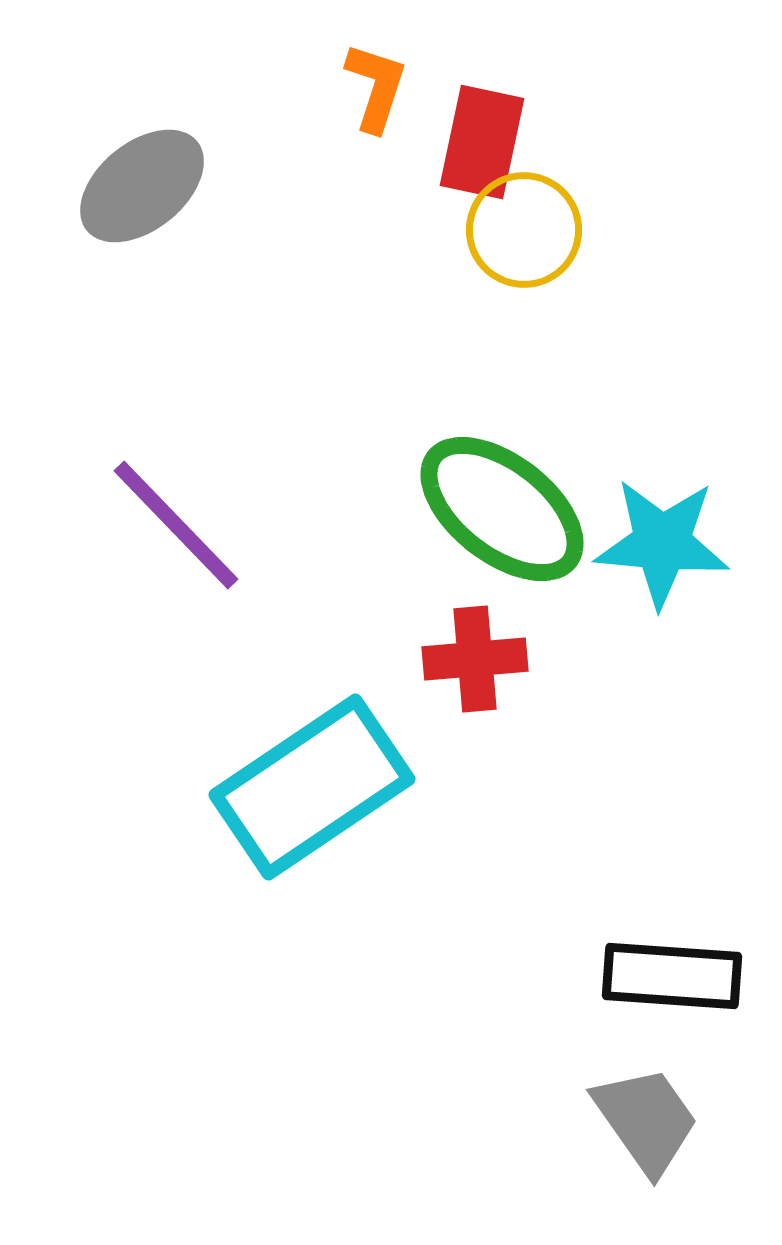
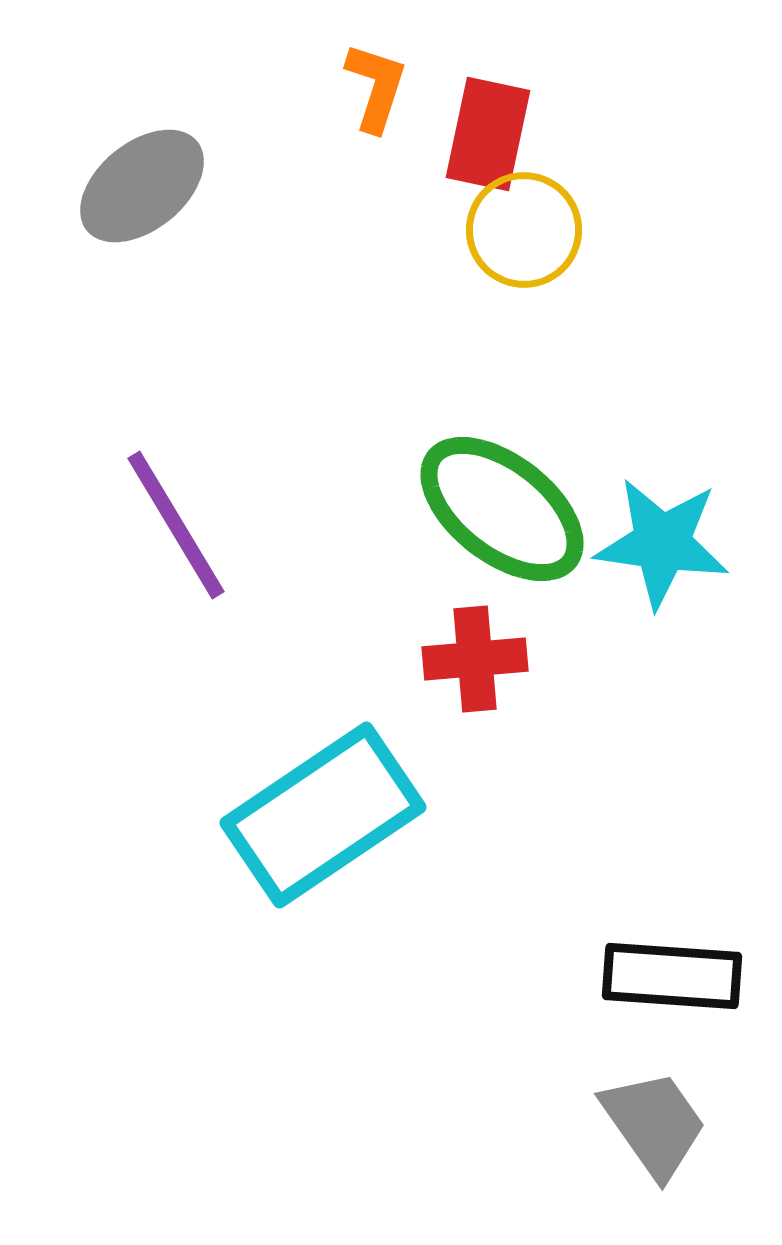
red rectangle: moved 6 px right, 8 px up
purple line: rotated 13 degrees clockwise
cyan star: rotated 3 degrees clockwise
cyan rectangle: moved 11 px right, 28 px down
gray trapezoid: moved 8 px right, 4 px down
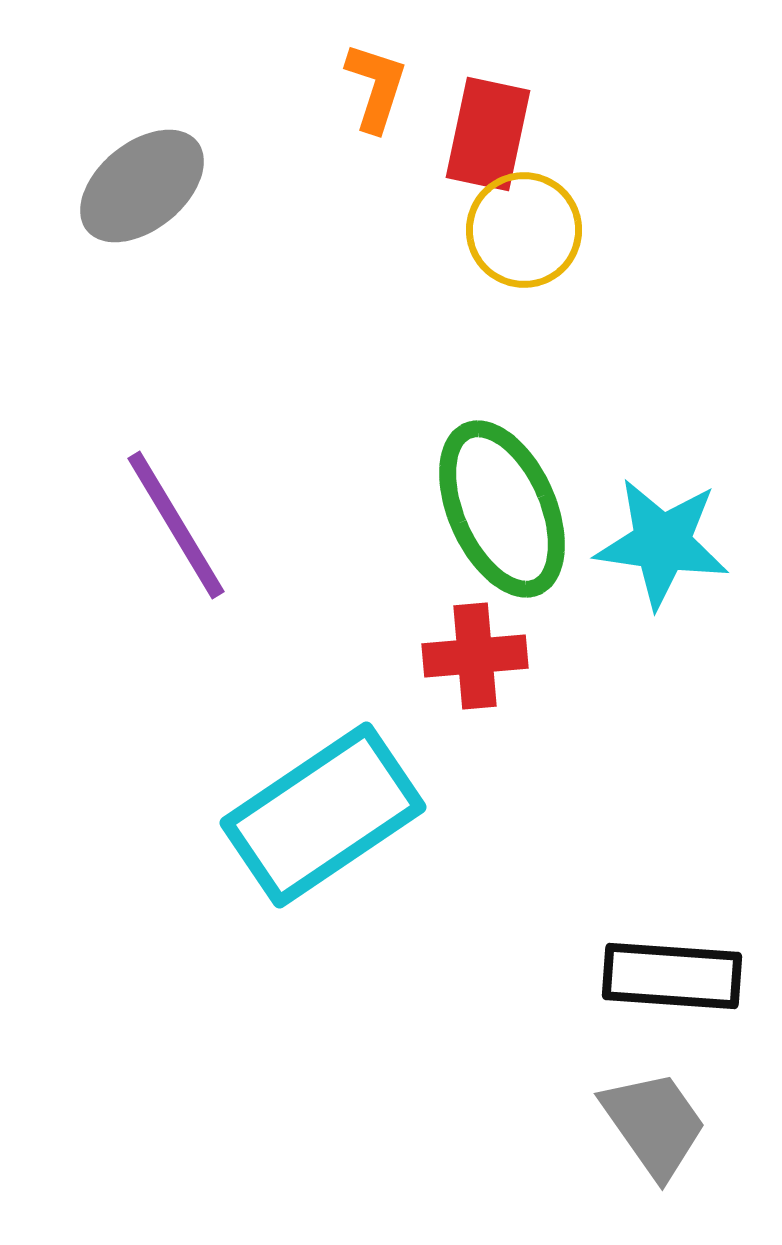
green ellipse: rotated 28 degrees clockwise
red cross: moved 3 px up
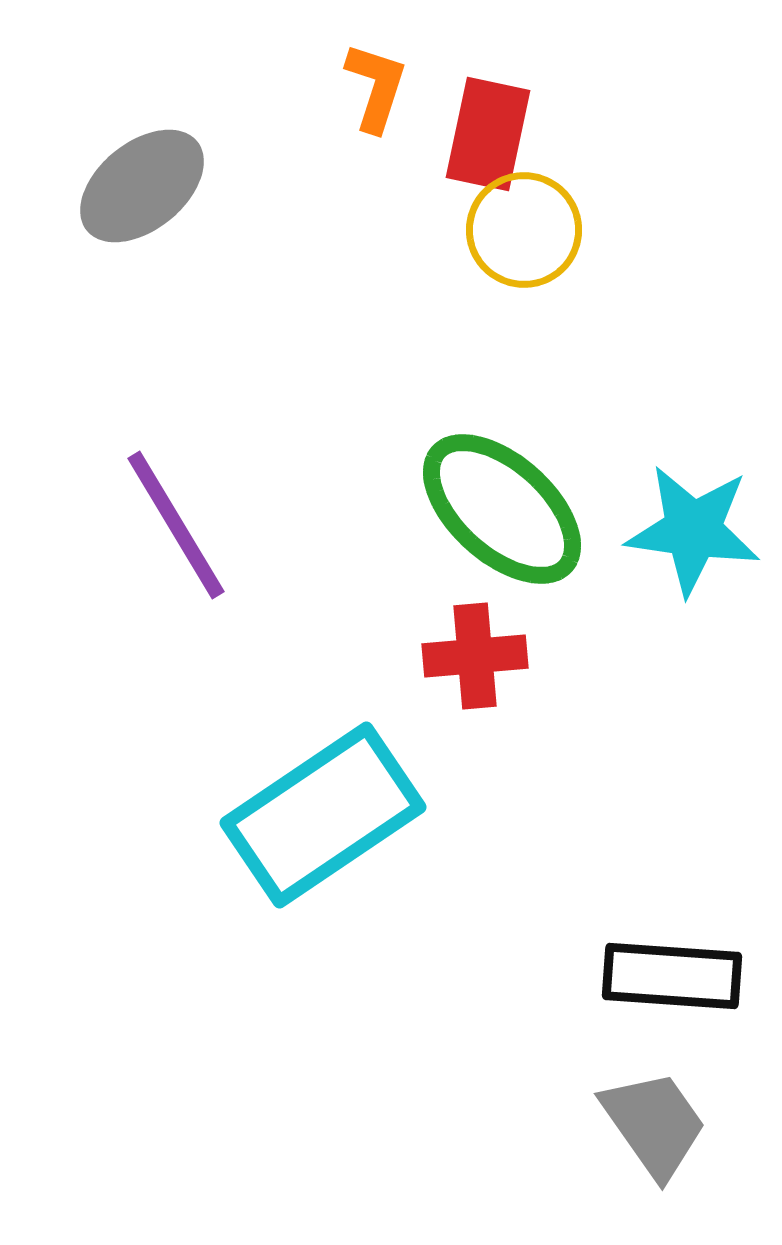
green ellipse: rotated 24 degrees counterclockwise
cyan star: moved 31 px right, 13 px up
